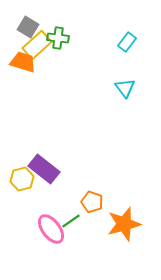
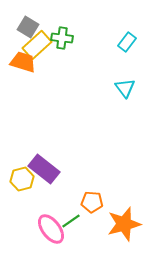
green cross: moved 4 px right
orange pentagon: rotated 15 degrees counterclockwise
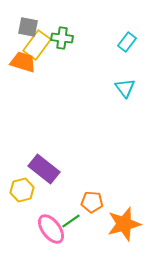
gray square: rotated 20 degrees counterclockwise
yellow rectangle: rotated 12 degrees counterclockwise
yellow hexagon: moved 11 px down
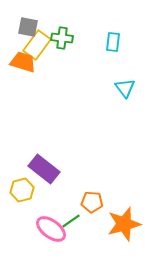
cyan rectangle: moved 14 px left; rotated 30 degrees counterclockwise
pink ellipse: rotated 16 degrees counterclockwise
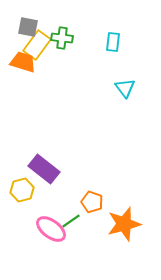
orange pentagon: rotated 15 degrees clockwise
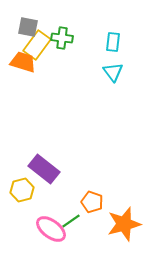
cyan triangle: moved 12 px left, 16 px up
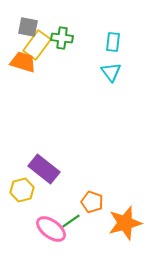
cyan triangle: moved 2 px left
orange star: moved 1 px right, 1 px up
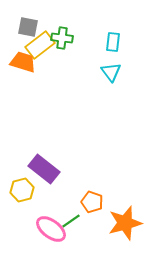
yellow rectangle: moved 3 px right; rotated 16 degrees clockwise
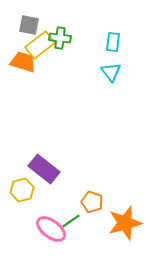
gray square: moved 1 px right, 2 px up
green cross: moved 2 px left
